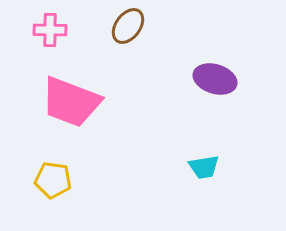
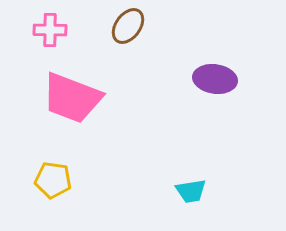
purple ellipse: rotated 9 degrees counterclockwise
pink trapezoid: moved 1 px right, 4 px up
cyan trapezoid: moved 13 px left, 24 px down
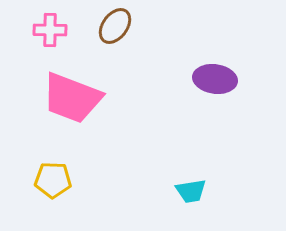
brown ellipse: moved 13 px left
yellow pentagon: rotated 6 degrees counterclockwise
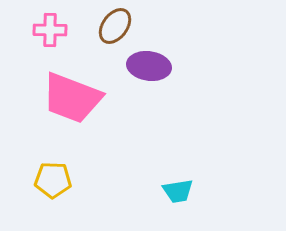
purple ellipse: moved 66 px left, 13 px up
cyan trapezoid: moved 13 px left
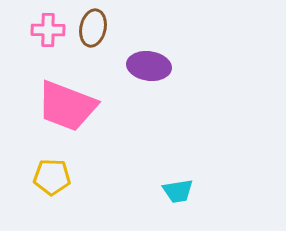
brown ellipse: moved 22 px left, 2 px down; rotated 24 degrees counterclockwise
pink cross: moved 2 px left
pink trapezoid: moved 5 px left, 8 px down
yellow pentagon: moved 1 px left, 3 px up
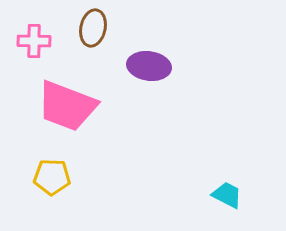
pink cross: moved 14 px left, 11 px down
cyan trapezoid: moved 49 px right, 4 px down; rotated 144 degrees counterclockwise
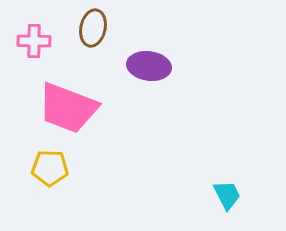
pink trapezoid: moved 1 px right, 2 px down
yellow pentagon: moved 2 px left, 9 px up
cyan trapezoid: rotated 36 degrees clockwise
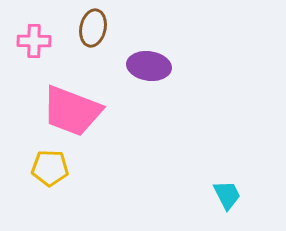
pink trapezoid: moved 4 px right, 3 px down
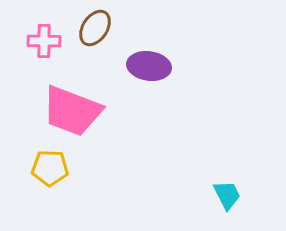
brown ellipse: moved 2 px right; rotated 21 degrees clockwise
pink cross: moved 10 px right
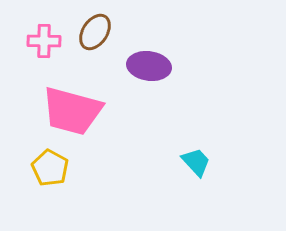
brown ellipse: moved 4 px down
pink trapezoid: rotated 6 degrees counterclockwise
yellow pentagon: rotated 27 degrees clockwise
cyan trapezoid: moved 31 px left, 33 px up; rotated 16 degrees counterclockwise
